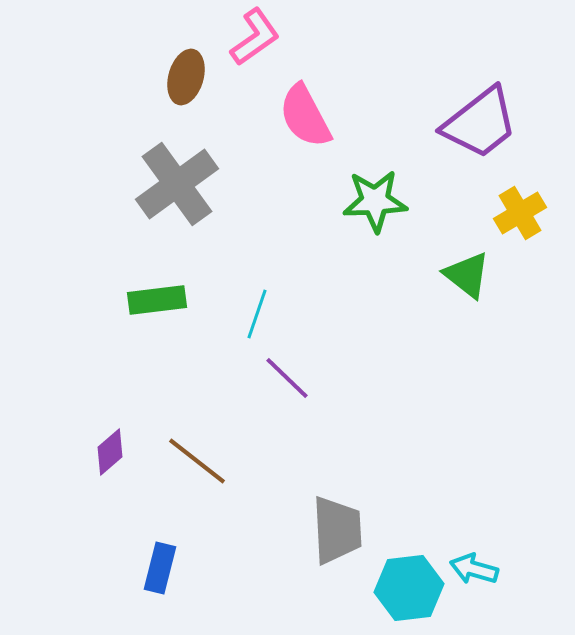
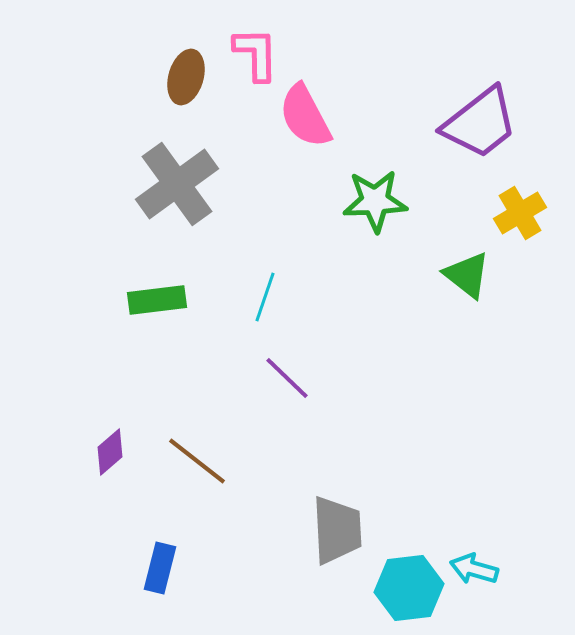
pink L-shape: moved 1 px right, 17 px down; rotated 56 degrees counterclockwise
cyan line: moved 8 px right, 17 px up
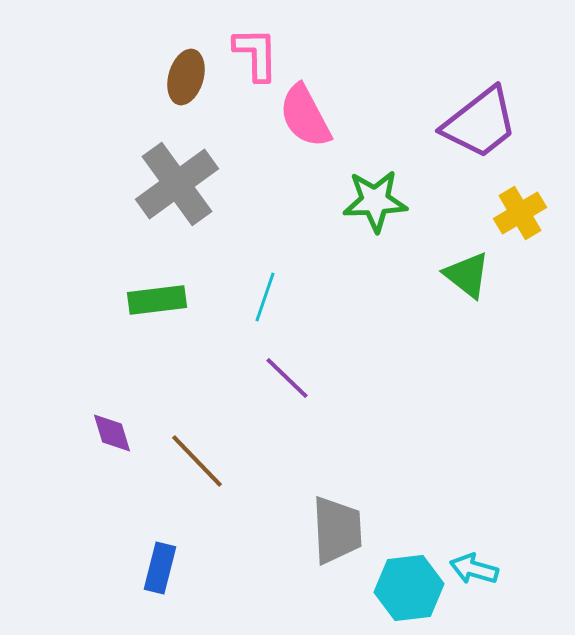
purple diamond: moved 2 px right, 19 px up; rotated 66 degrees counterclockwise
brown line: rotated 8 degrees clockwise
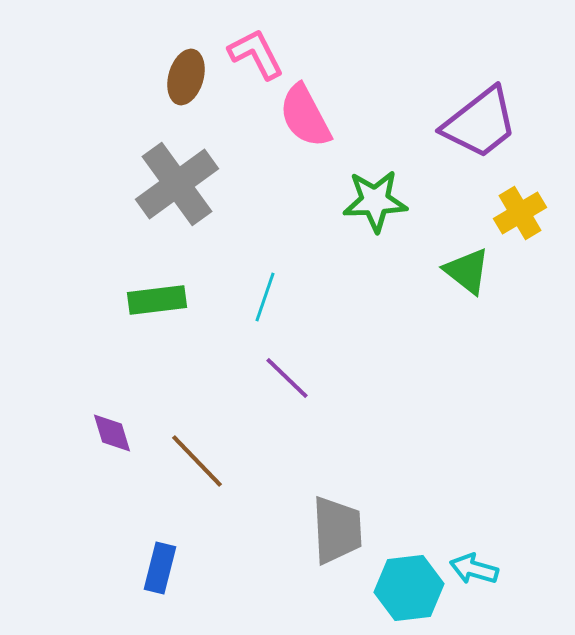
pink L-shape: rotated 26 degrees counterclockwise
green triangle: moved 4 px up
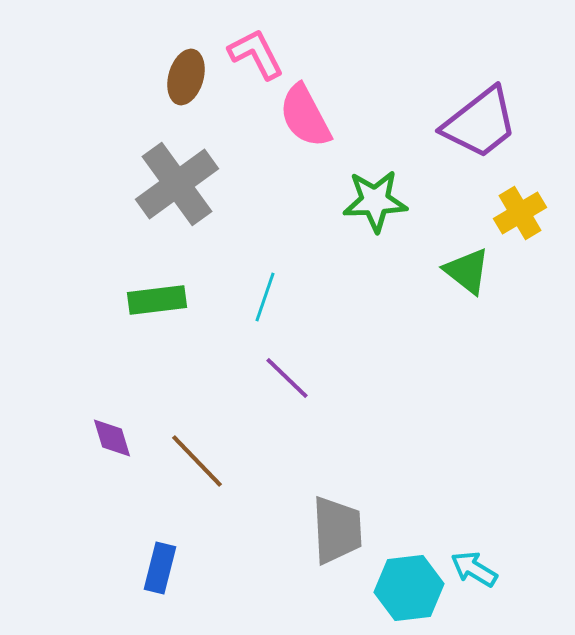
purple diamond: moved 5 px down
cyan arrow: rotated 15 degrees clockwise
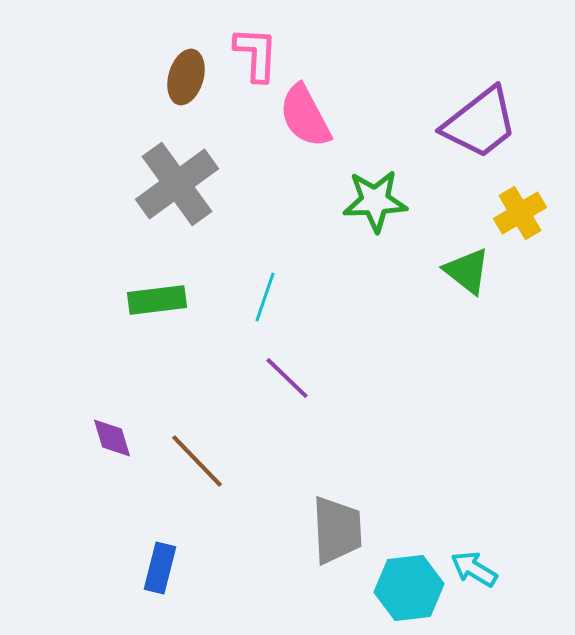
pink L-shape: rotated 30 degrees clockwise
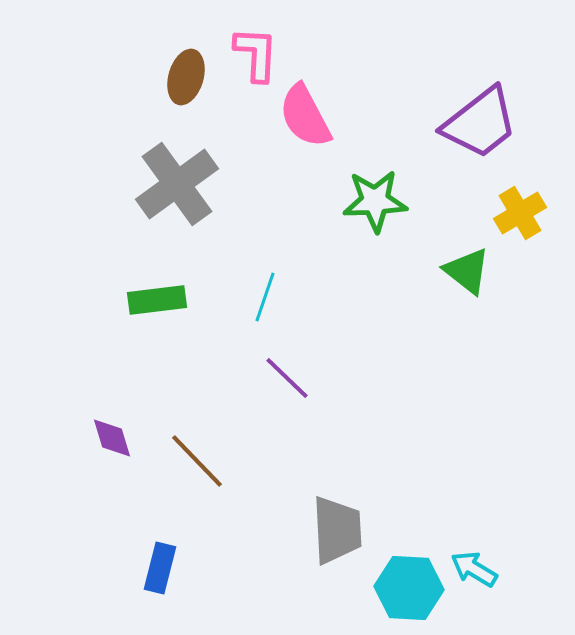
cyan hexagon: rotated 10 degrees clockwise
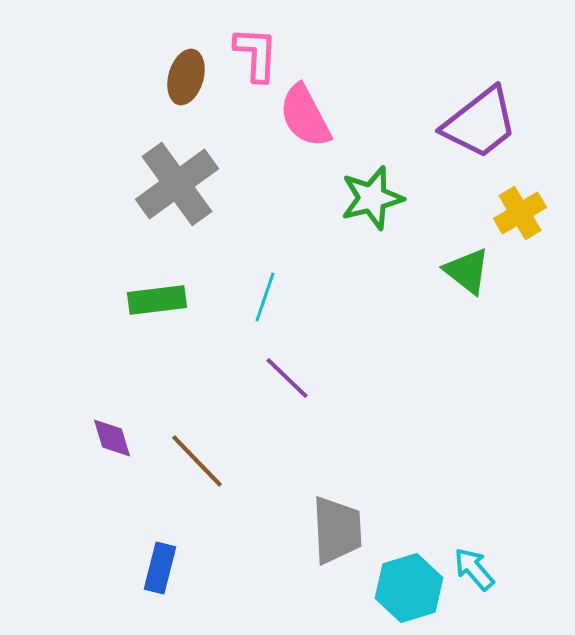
green star: moved 3 px left, 3 px up; rotated 12 degrees counterclockwise
cyan arrow: rotated 18 degrees clockwise
cyan hexagon: rotated 20 degrees counterclockwise
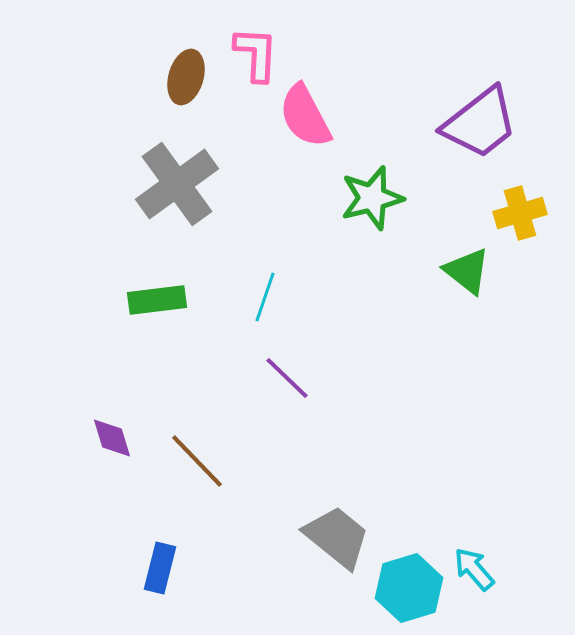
yellow cross: rotated 15 degrees clockwise
gray trapezoid: moved 7 px down; rotated 48 degrees counterclockwise
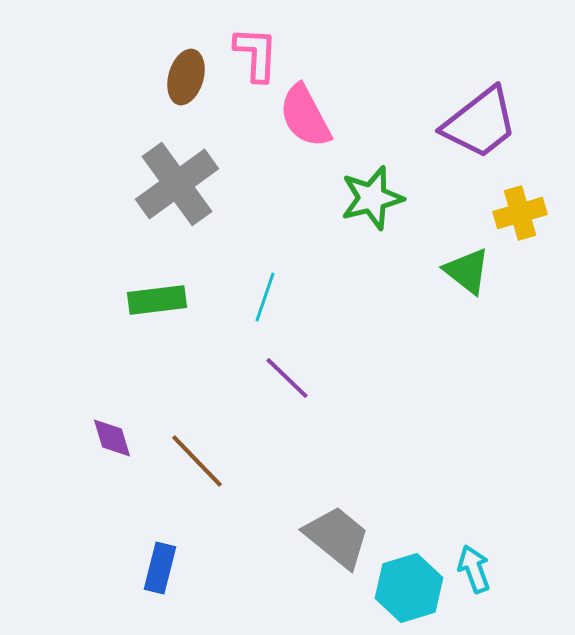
cyan arrow: rotated 21 degrees clockwise
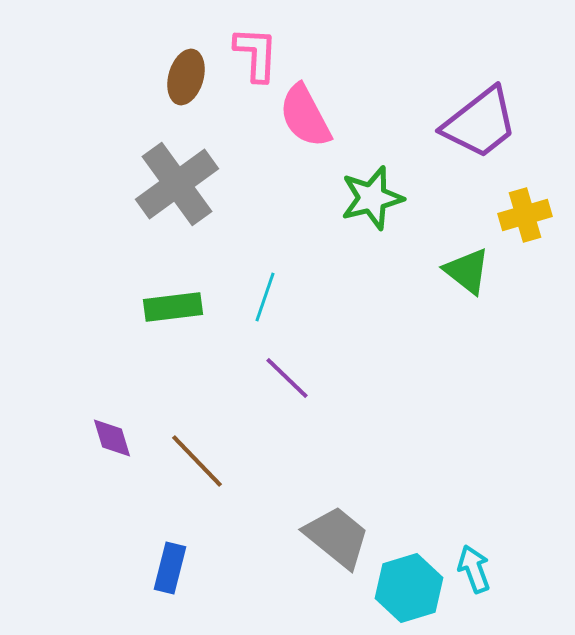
yellow cross: moved 5 px right, 2 px down
green rectangle: moved 16 px right, 7 px down
blue rectangle: moved 10 px right
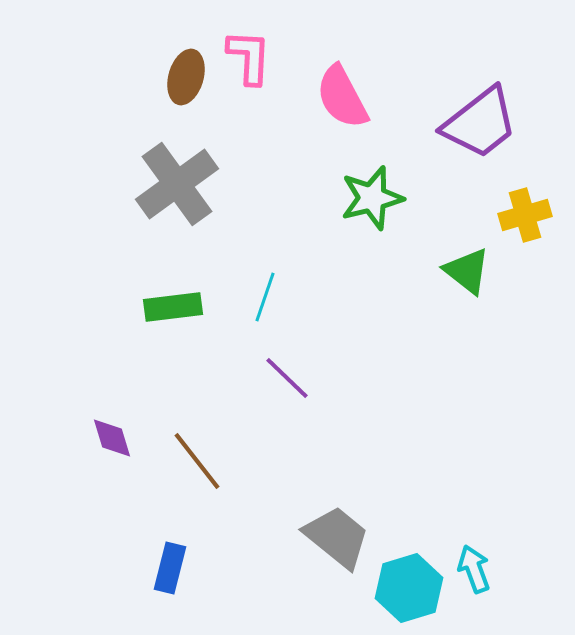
pink L-shape: moved 7 px left, 3 px down
pink semicircle: moved 37 px right, 19 px up
brown line: rotated 6 degrees clockwise
